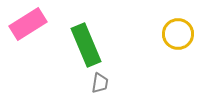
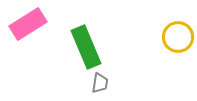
yellow circle: moved 3 px down
green rectangle: moved 2 px down
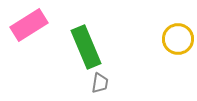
pink rectangle: moved 1 px right, 1 px down
yellow circle: moved 2 px down
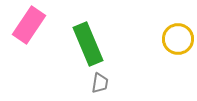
pink rectangle: rotated 24 degrees counterclockwise
green rectangle: moved 2 px right, 3 px up
